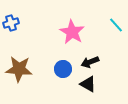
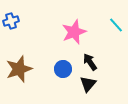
blue cross: moved 2 px up
pink star: moved 2 px right; rotated 20 degrees clockwise
black arrow: rotated 78 degrees clockwise
brown star: rotated 24 degrees counterclockwise
black triangle: rotated 42 degrees clockwise
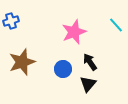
brown star: moved 3 px right, 7 px up
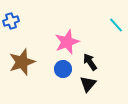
pink star: moved 7 px left, 10 px down
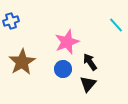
brown star: rotated 12 degrees counterclockwise
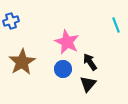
cyan line: rotated 21 degrees clockwise
pink star: rotated 25 degrees counterclockwise
